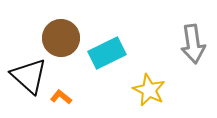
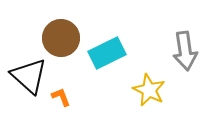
gray arrow: moved 8 px left, 7 px down
orange L-shape: rotated 30 degrees clockwise
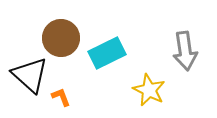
black triangle: moved 1 px right, 1 px up
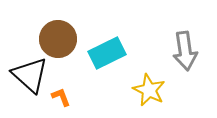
brown circle: moved 3 px left, 1 px down
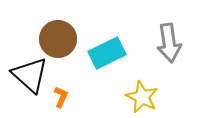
gray arrow: moved 16 px left, 8 px up
yellow star: moved 7 px left, 7 px down
orange L-shape: rotated 45 degrees clockwise
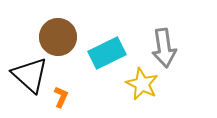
brown circle: moved 2 px up
gray arrow: moved 5 px left, 5 px down
yellow star: moved 13 px up
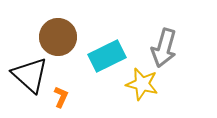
gray arrow: rotated 24 degrees clockwise
cyan rectangle: moved 3 px down
yellow star: rotated 12 degrees counterclockwise
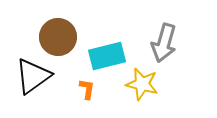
gray arrow: moved 5 px up
cyan rectangle: rotated 12 degrees clockwise
black triangle: moved 3 px right, 1 px down; rotated 42 degrees clockwise
orange L-shape: moved 26 px right, 8 px up; rotated 15 degrees counterclockwise
